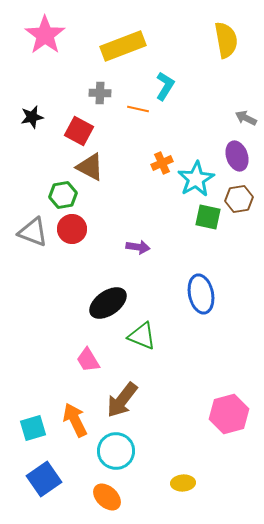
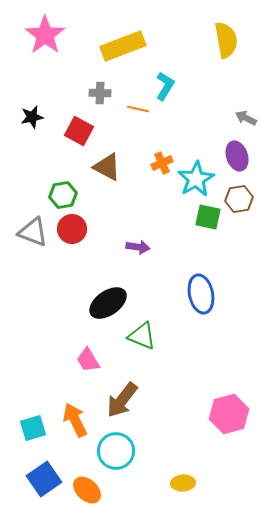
brown triangle: moved 17 px right
orange ellipse: moved 20 px left, 7 px up
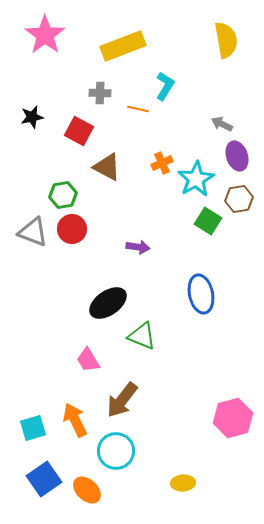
gray arrow: moved 24 px left, 6 px down
green square: moved 4 px down; rotated 20 degrees clockwise
pink hexagon: moved 4 px right, 4 px down
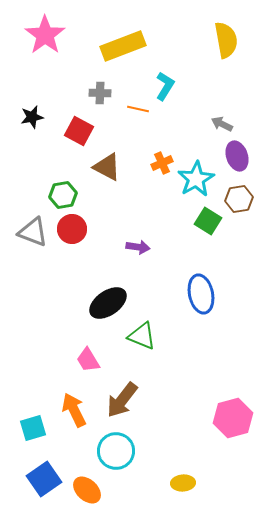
orange arrow: moved 1 px left, 10 px up
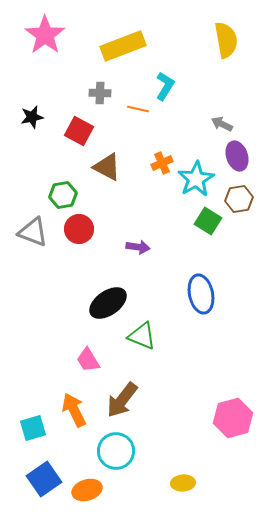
red circle: moved 7 px right
orange ellipse: rotated 60 degrees counterclockwise
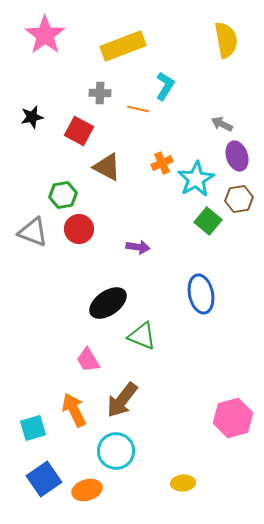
green square: rotated 8 degrees clockwise
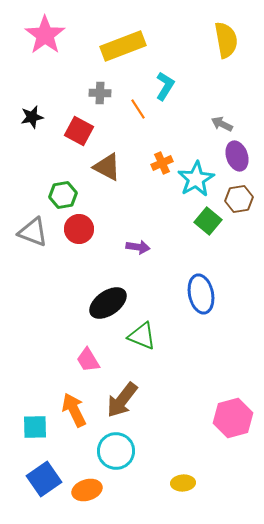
orange line: rotated 45 degrees clockwise
cyan square: moved 2 px right, 1 px up; rotated 16 degrees clockwise
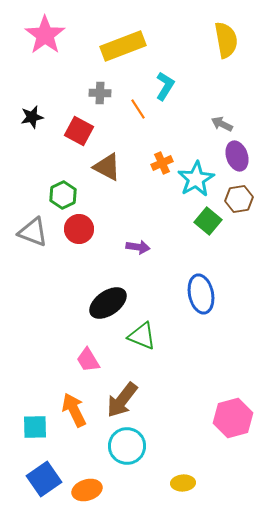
green hexagon: rotated 16 degrees counterclockwise
cyan circle: moved 11 px right, 5 px up
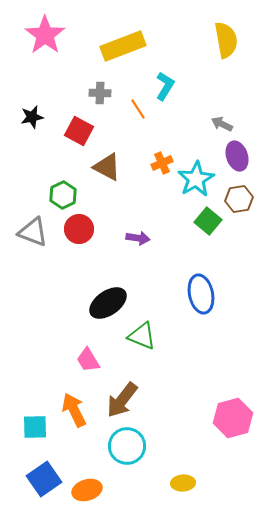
purple arrow: moved 9 px up
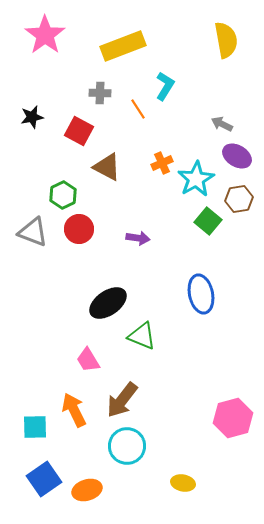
purple ellipse: rotated 40 degrees counterclockwise
yellow ellipse: rotated 15 degrees clockwise
